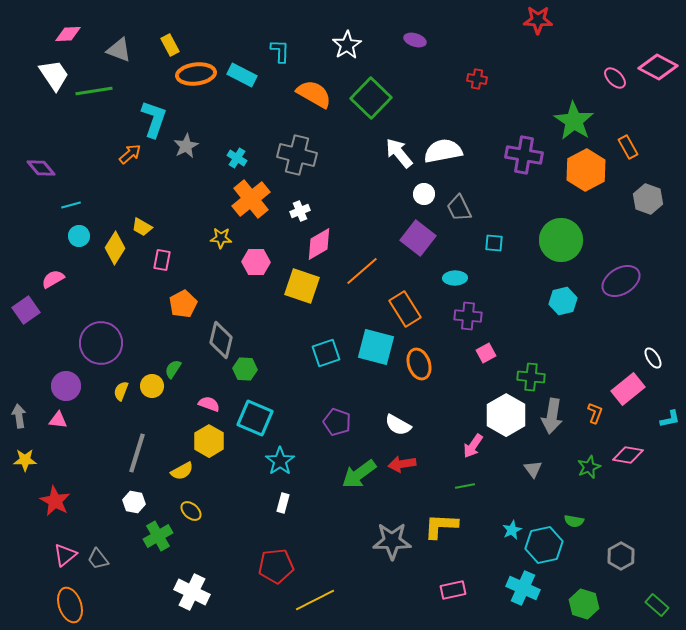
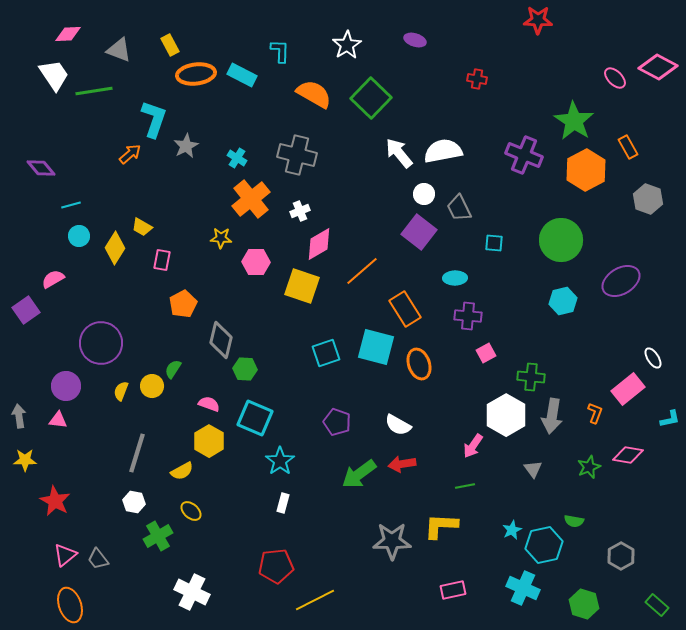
purple cross at (524, 155): rotated 12 degrees clockwise
purple square at (418, 238): moved 1 px right, 6 px up
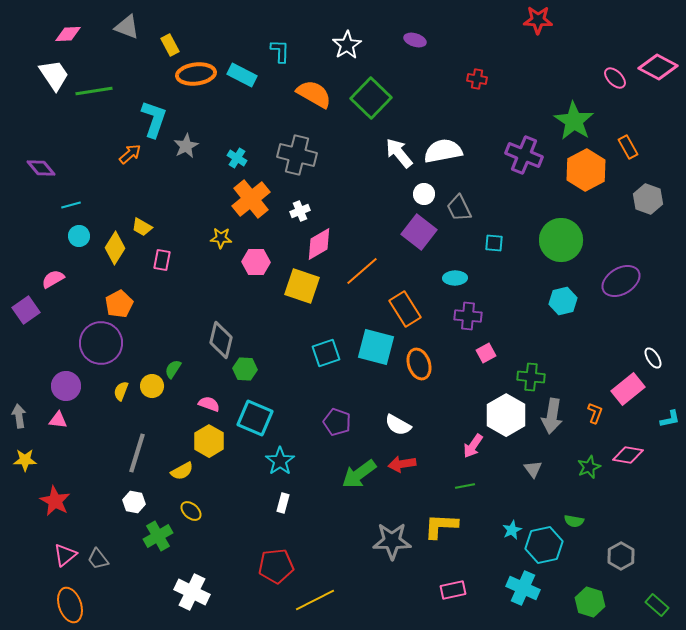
gray triangle at (119, 50): moved 8 px right, 23 px up
orange pentagon at (183, 304): moved 64 px left
green hexagon at (584, 604): moved 6 px right, 2 px up
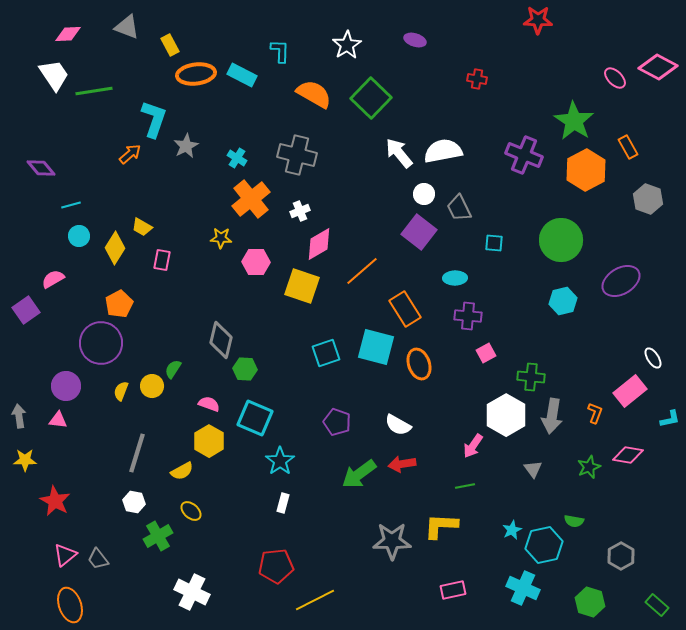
pink rectangle at (628, 389): moved 2 px right, 2 px down
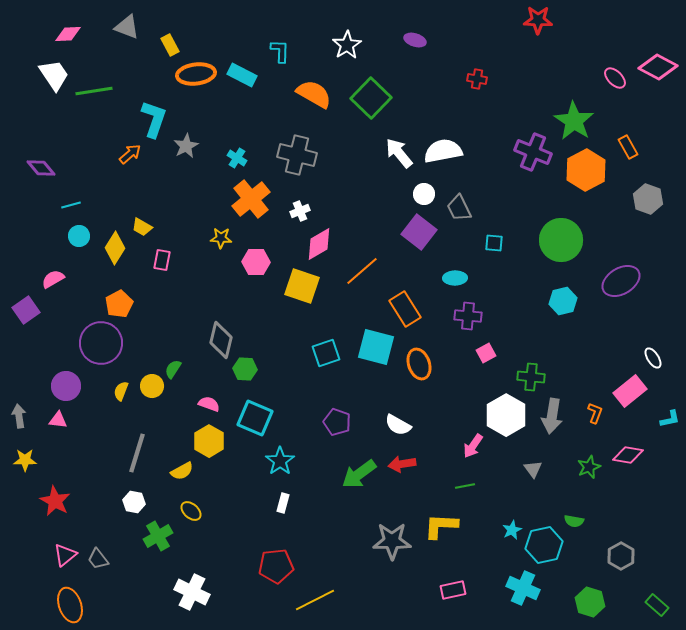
purple cross at (524, 155): moved 9 px right, 3 px up
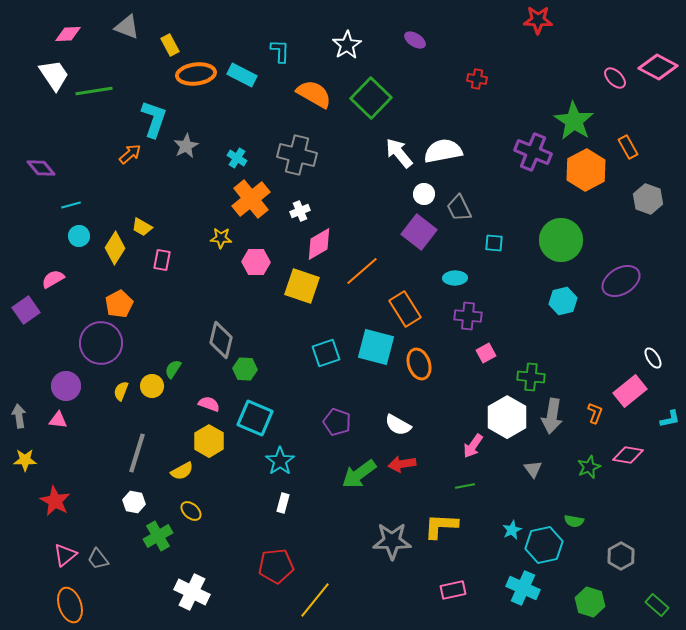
purple ellipse at (415, 40): rotated 15 degrees clockwise
white hexagon at (506, 415): moved 1 px right, 2 px down
yellow line at (315, 600): rotated 24 degrees counterclockwise
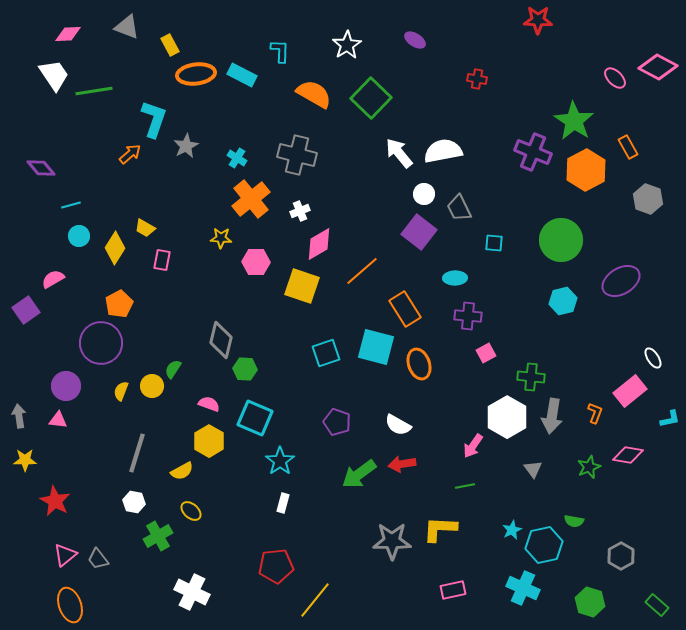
yellow trapezoid at (142, 227): moved 3 px right, 1 px down
yellow L-shape at (441, 526): moved 1 px left, 3 px down
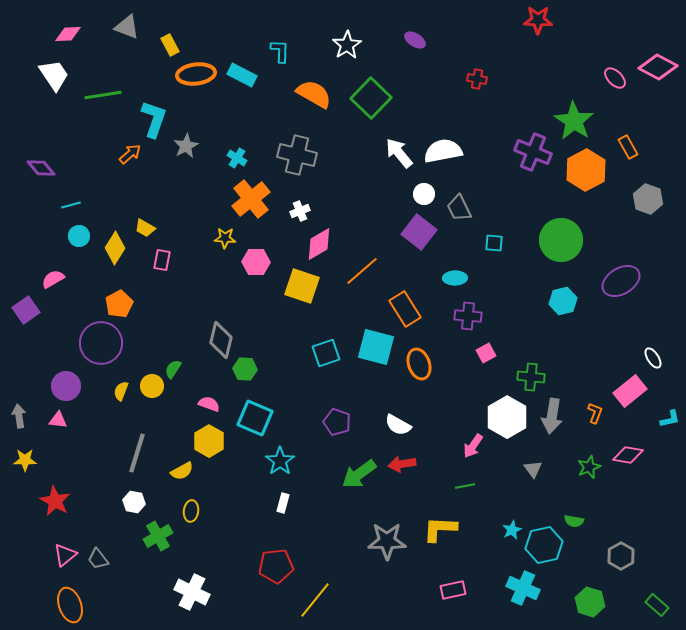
green line at (94, 91): moved 9 px right, 4 px down
yellow star at (221, 238): moved 4 px right
yellow ellipse at (191, 511): rotated 55 degrees clockwise
gray star at (392, 541): moved 5 px left
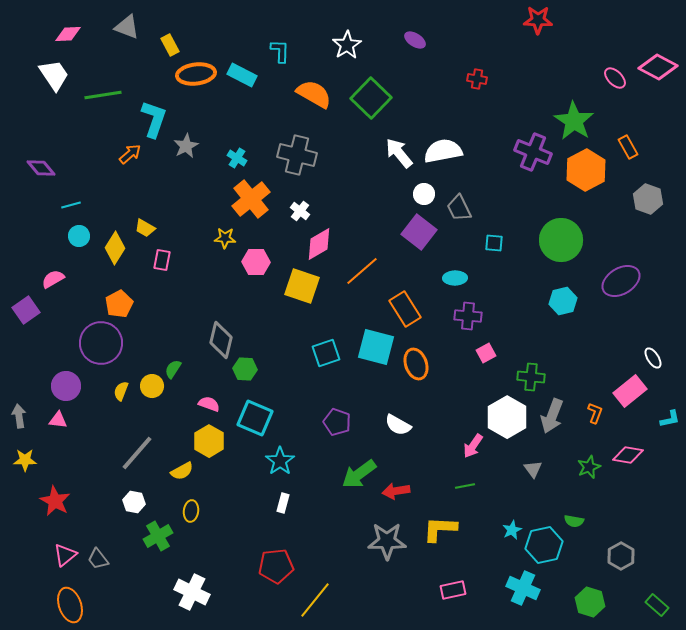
white cross at (300, 211): rotated 30 degrees counterclockwise
orange ellipse at (419, 364): moved 3 px left
gray arrow at (552, 416): rotated 12 degrees clockwise
gray line at (137, 453): rotated 24 degrees clockwise
red arrow at (402, 464): moved 6 px left, 27 px down
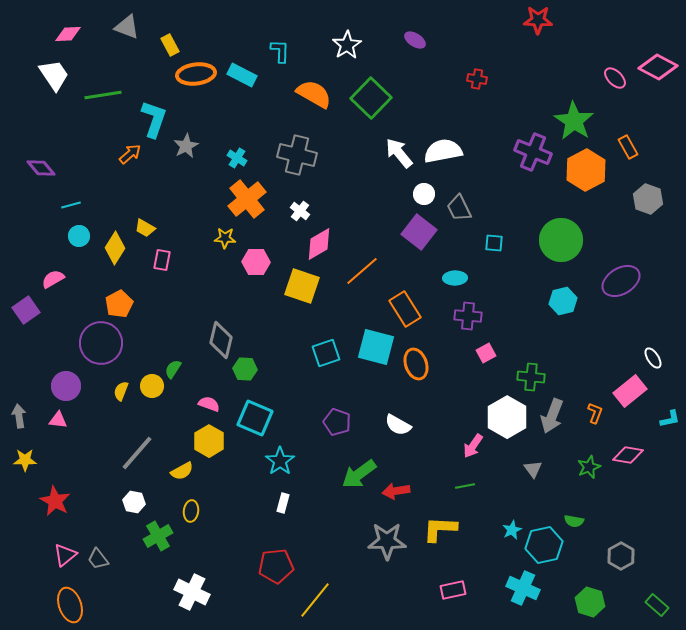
orange cross at (251, 199): moved 4 px left
